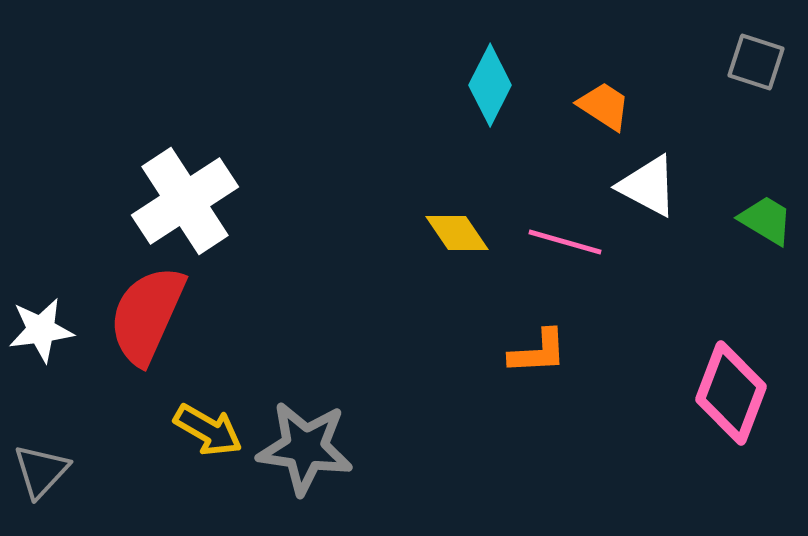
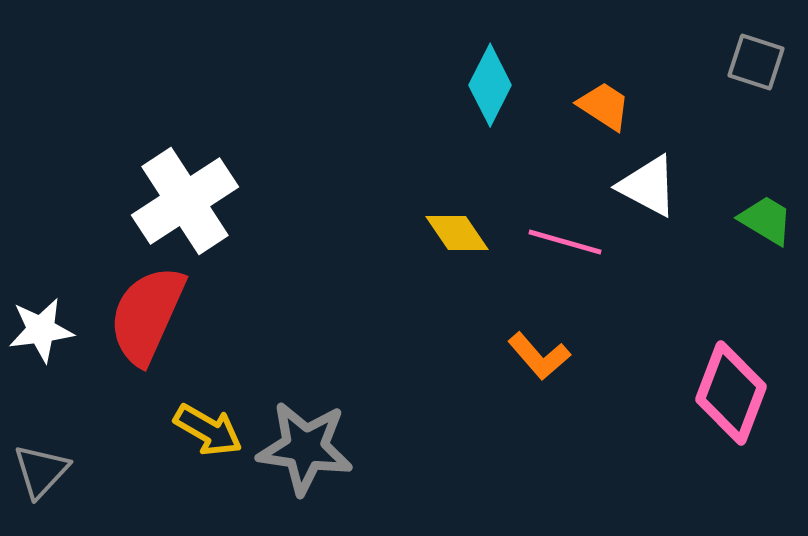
orange L-shape: moved 1 px right, 4 px down; rotated 52 degrees clockwise
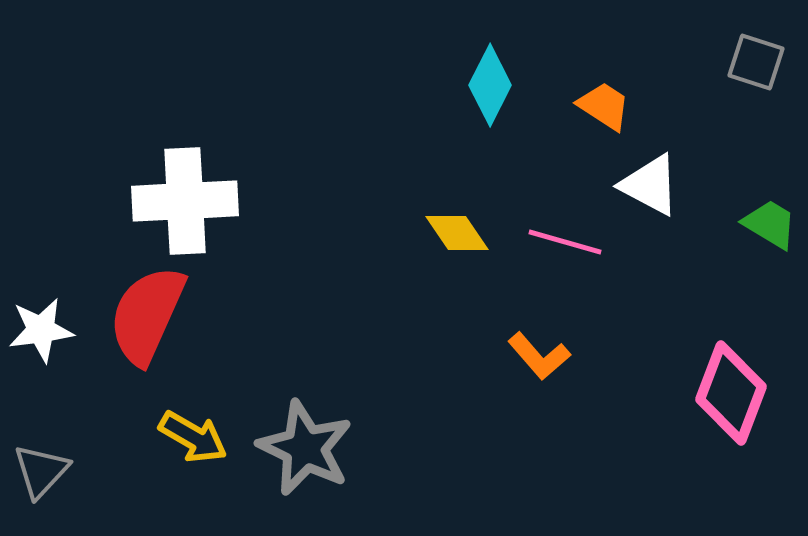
white triangle: moved 2 px right, 1 px up
white cross: rotated 30 degrees clockwise
green trapezoid: moved 4 px right, 4 px down
yellow arrow: moved 15 px left, 7 px down
gray star: rotated 18 degrees clockwise
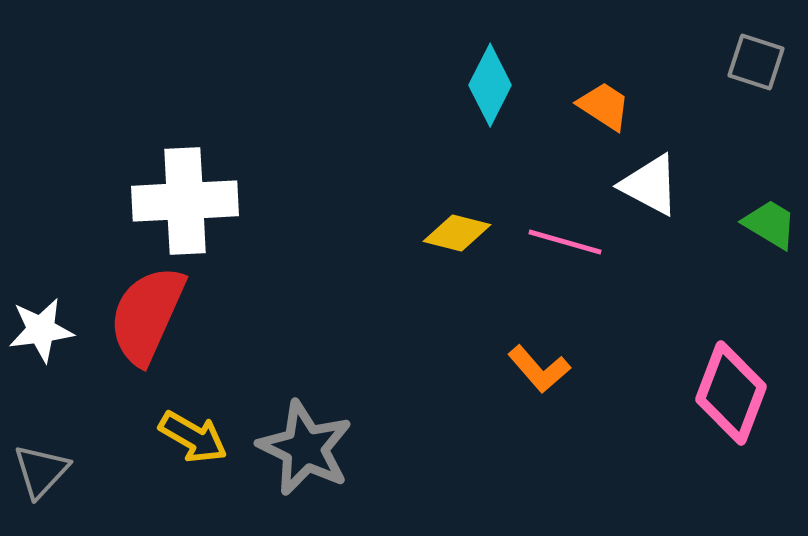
yellow diamond: rotated 42 degrees counterclockwise
orange L-shape: moved 13 px down
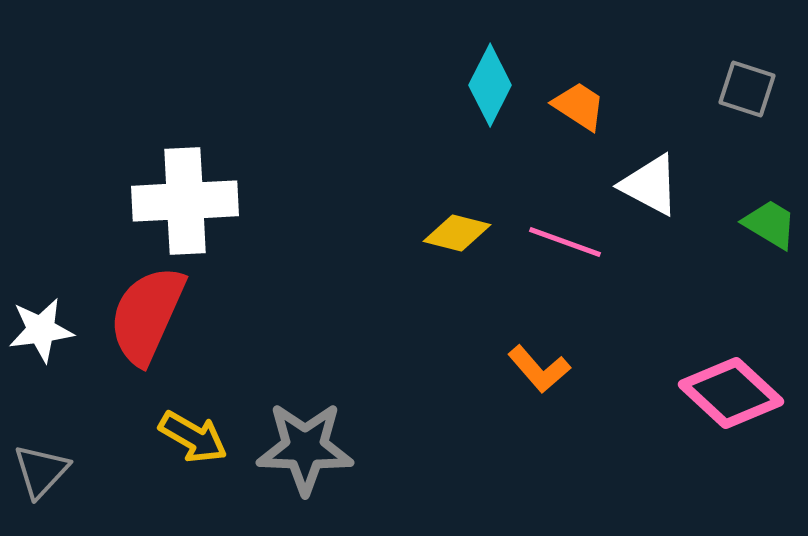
gray square: moved 9 px left, 27 px down
orange trapezoid: moved 25 px left
pink line: rotated 4 degrees clockwise
pink diamond: rotated 68 degrees counterclockwise
gray star: rotated 24 degrees counterclockwise
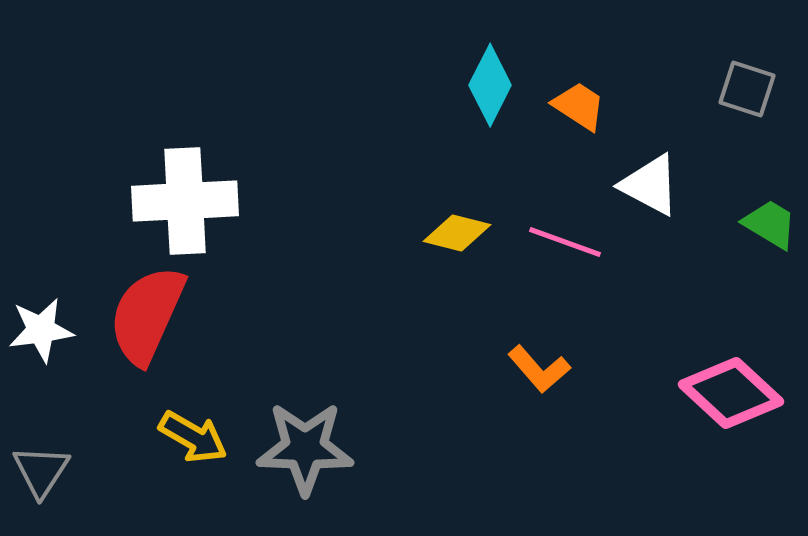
gray triangle: rotated 10 degrees counterclockwise
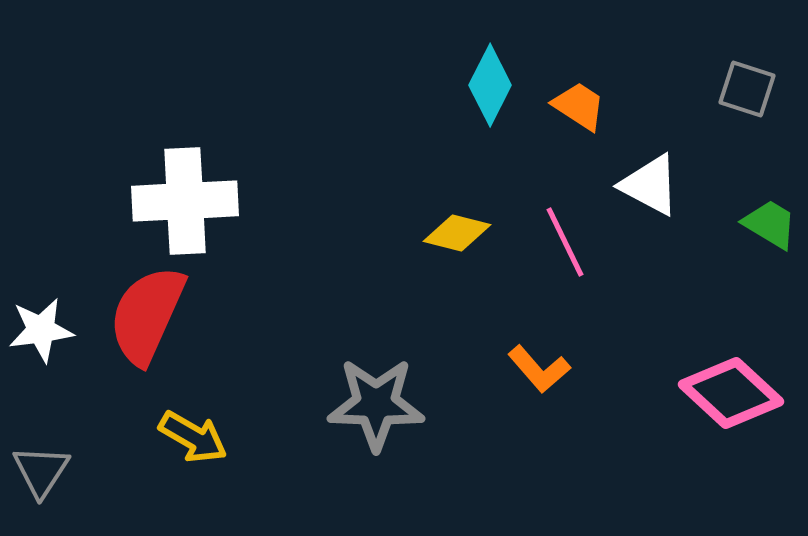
pink line: rotated 44 degrees clockwise
gray star: moved 71 px right, 44 px up
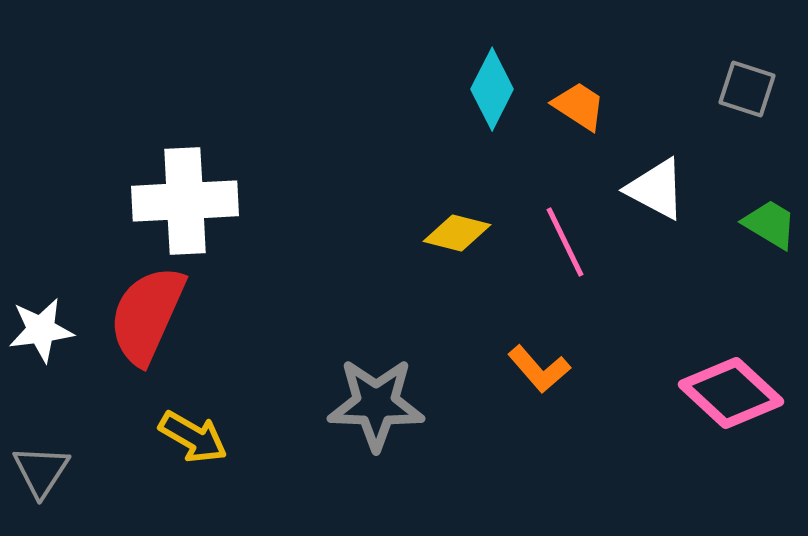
cyan diamond: moved 2 px right, 4 px down
white triangle: moved 6 px right, 4 px down
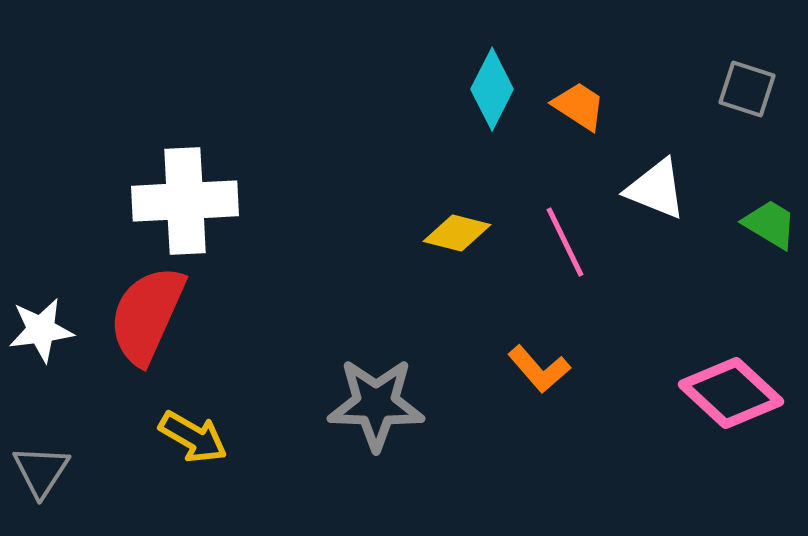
white triangle: rotated 6 degrees counterclockwise
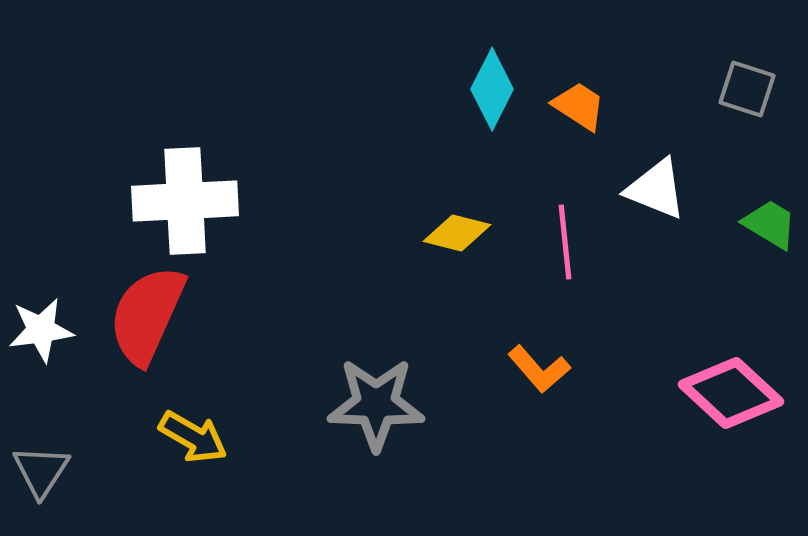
pink line: rotated 20 degrees clockwise
